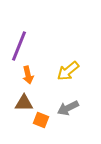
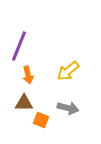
gray arrow: rotated 140 degrees counterclockwise
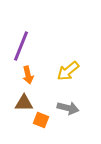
purple line: moved 2 px right
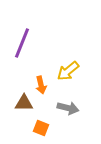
purple line: moved 1 px right, 3 px up
orange arrow: moved 13 px right, 10 px down
orange square: moved 8 px down
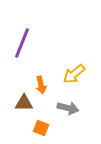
yellow arrow: moved 6 px right, 3 px down
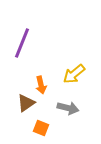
brown triangle: moved 2 px right; rotated 36 degrees counterclockwise
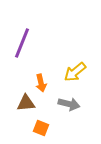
yellow arrow: moved 1 px right, 2 px up
orange arrow: moved 2 px up
brown triangle: rotated 30 degrees clockwise
gray arrow: moved 1 px right, 4 px up
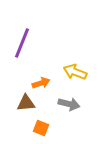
yellow arrow: rotated 60 degrees clockwise
orange arrow: rotated 96 degrees counterclockwise
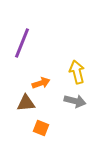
yellow arrow: moved 2 px right; rotated 55 degrees clockwise
gray arrow: moved 6 px right, 3 px up
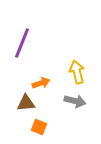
orange square: moved 2 px left, 1 px up
